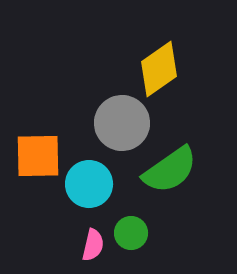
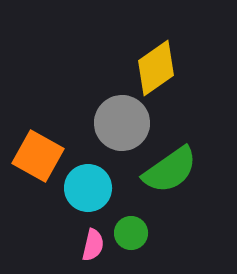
yellow diamond: moved 3 px left, 1 px up
orange square: rotated 30 degrees clockwise
cyan circle: moved 1 px left, 4 px down
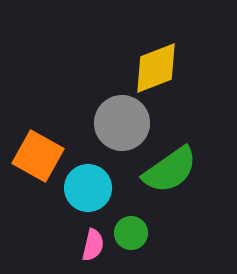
yellow diamond: rotated 14 degrees clockwise
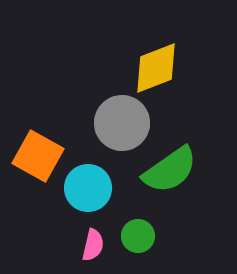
green circle: moved 7 px right, 3 px down
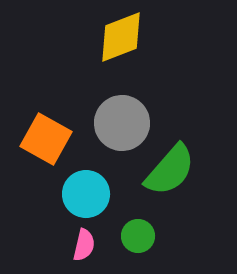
yellow diamond: moved 35 px left, 31 px up
orange square: moved 8 px right, 17 px up
green semicircle: rotated 14 degrees counterclockwise
cyan circle: moved 2 px left, 6 px down
pink semicircle: moved 9 px left
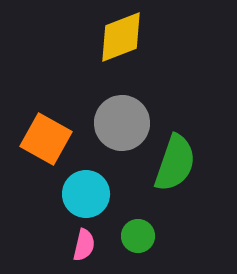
green semicircle: moved 5 px right, 7 px up; rotated 22 degrees counterclockwise
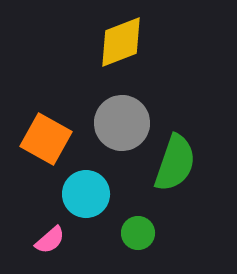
yellow diamond: moved 5 px down
green circle: moved 3 px up
pink semicircle: moved 34 px left, 5 px up; rotated 36 degrees clockwise
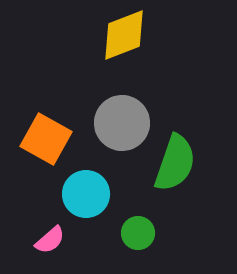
yellow diamond: moved 3 px right, 7 px up
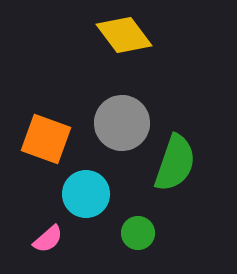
yellow diamond: rotated 74 degrees clockwise
orange square: rotated 9 degrees counterclockwise
pink semicircle: moved 2 px left, 1 px up
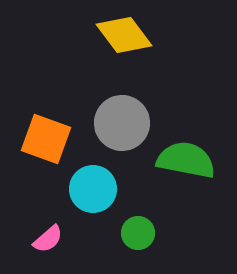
green semicircle: moved 11 px right, 3 px up; rotated 98 degrees counterclockwise
cyan circle: moved 7 px right, 5 px up
